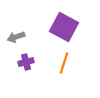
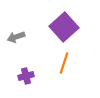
purple square: rotated 20 degrees clockwise
purple cross: moved 14 px down
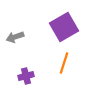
purple square: rotated 12 degrees clockwise
gray arrow: moved 1 px left
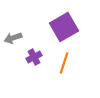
gray arrow: moved 2 px left, 1 px down
purple cross: moved 8 px right, 19 px up; rotated 14 degrees counterclockwise
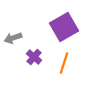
purple cross: rotated 21 degrees counterclockwise
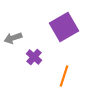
orange line: moved 13 px down
